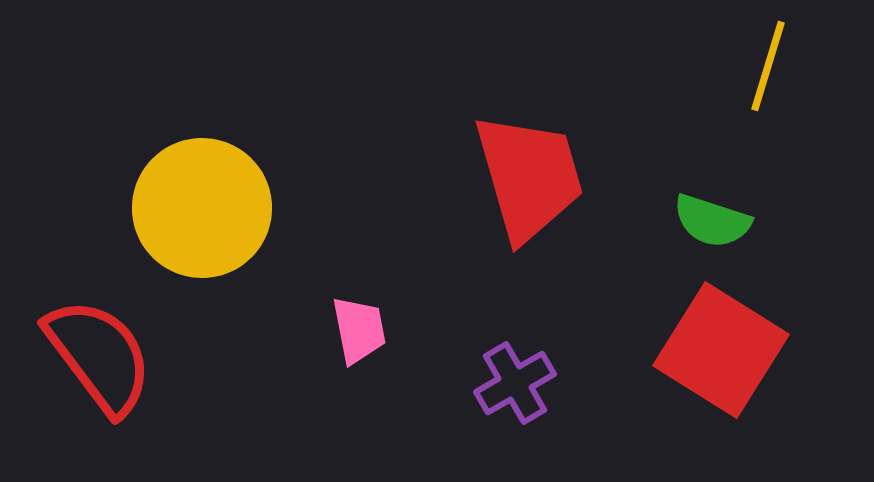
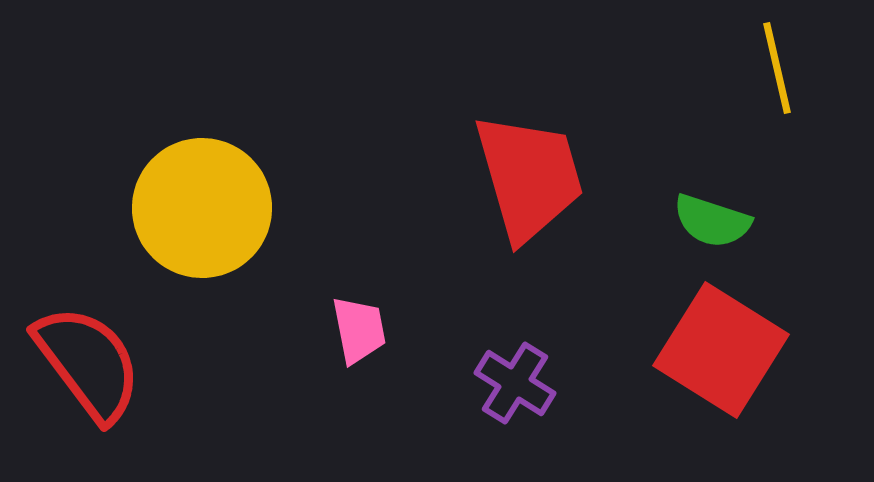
yellow line: moved 9 px right, 2 px down; rotated 30 degrees counterclockwise
red semicircle: moved 11 px left, 7 px down
purple cross: rotated 28 degrees counterclockwise
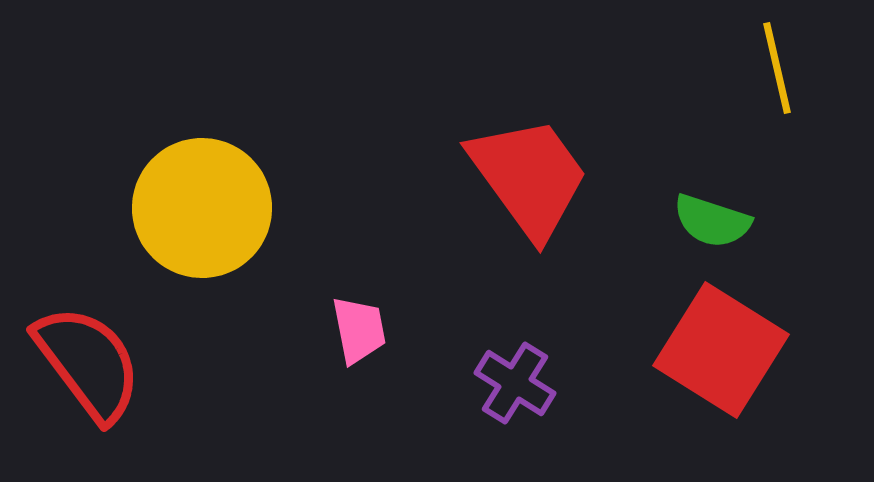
red trapezoid: rotated 20 degrees counterclockwise
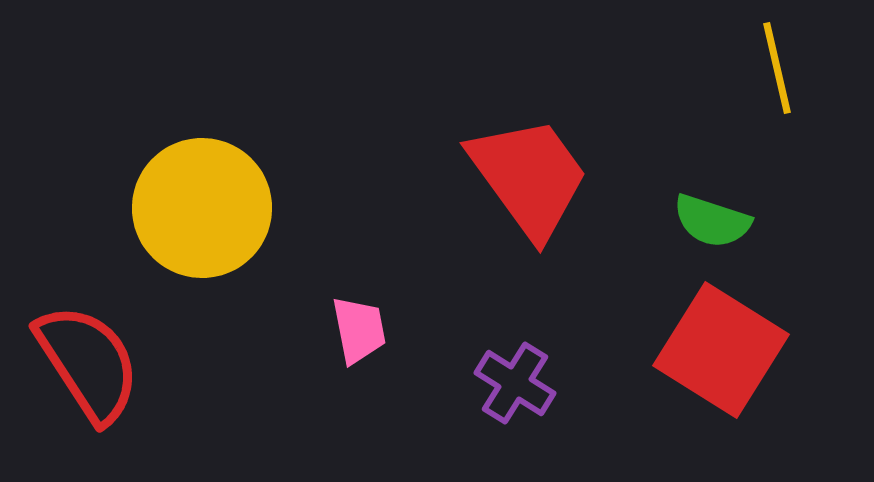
red semicircle: rotated 4 degrees clockwise
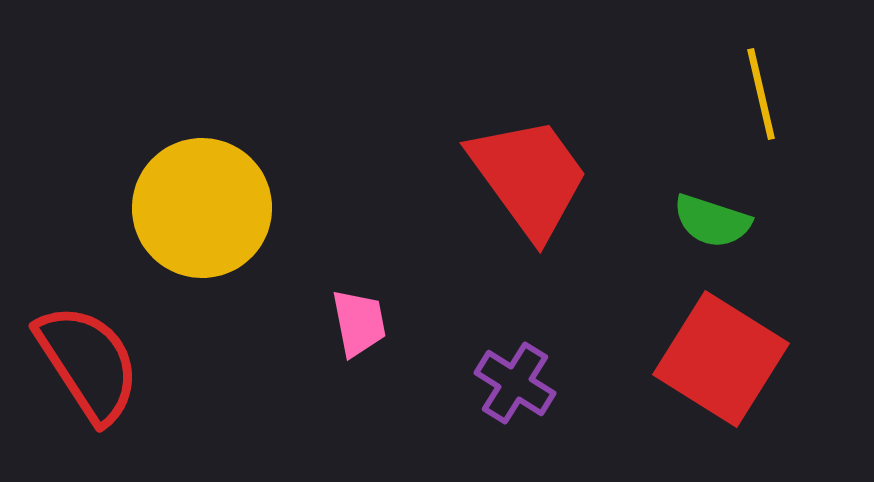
yellow line: moved 16 px left, 26 px down
pink trapezoid: moved 7 px up
red square: moved 9 px down
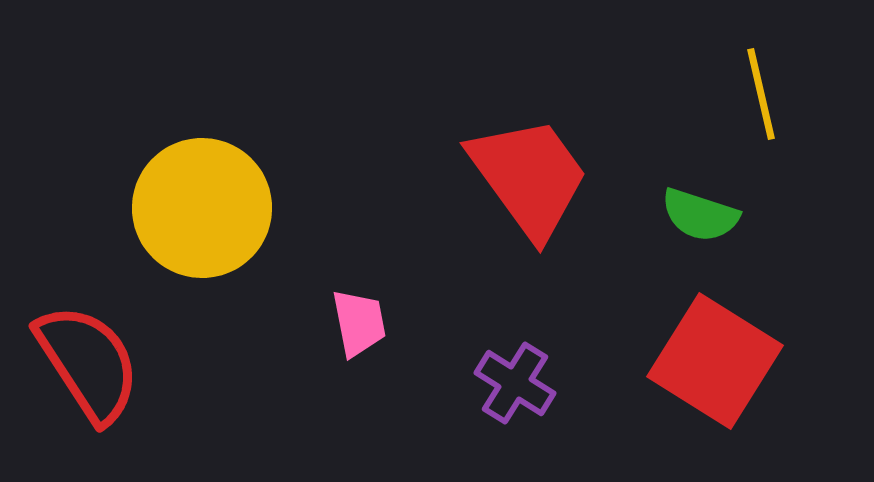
green semicircle: moved 12 px left, 6 px up
red square: moved 6 px left, 2 px down
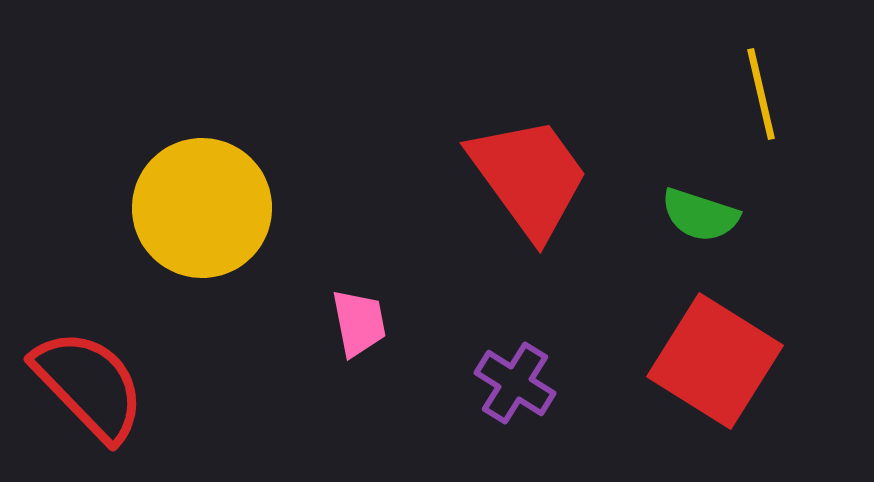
red semicircle: moved 1 px right, 22 px down; rotated 11 degrees counterclockwise
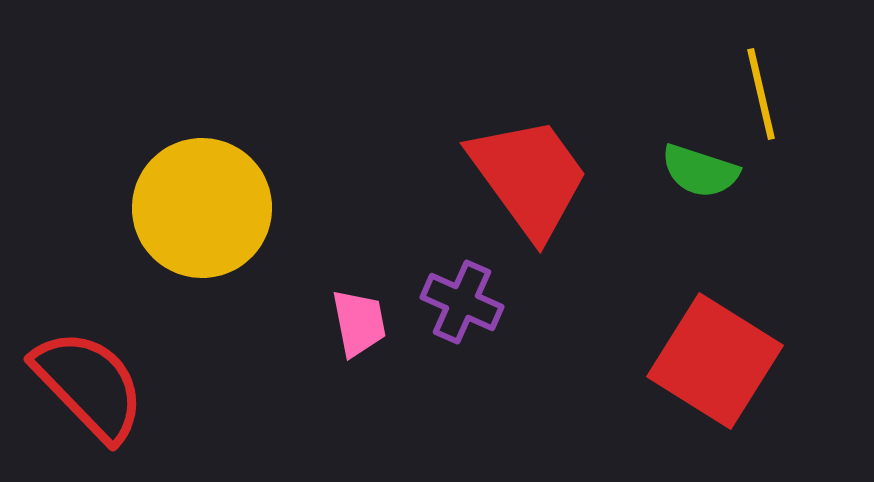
green semicircle: moved 44 px up
purple cross: moved 53 px left, 81 px up; rotated 8 degrees counterclockwise
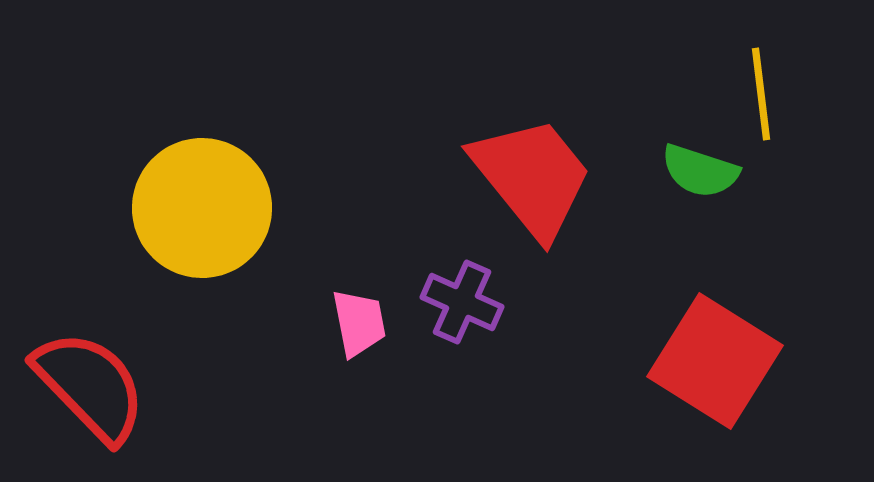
yellow line: rotated 6 degrees clockwise
red trapezoid: moved 3 px right; rotated 3 degrees counterclockwise
red semicircle: moved 1 px right, 1 px down
